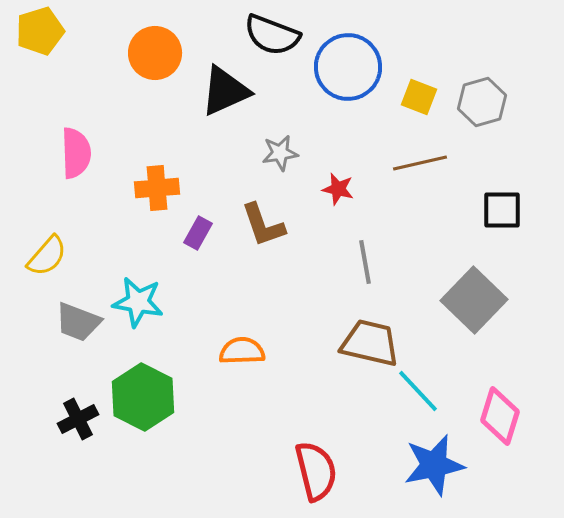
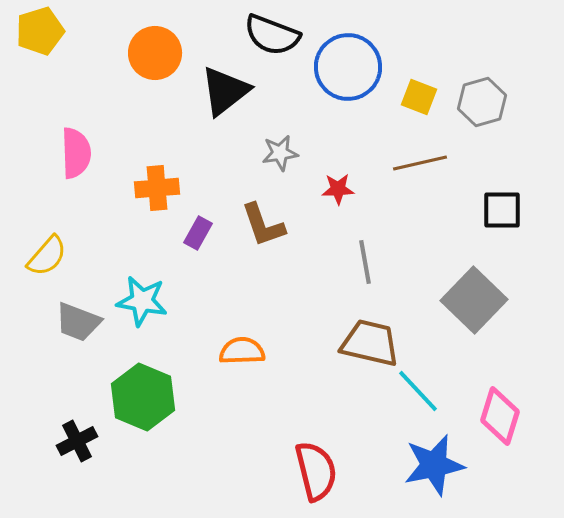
black triangle: rotated 14 degrees counterclockwise
red star: rotated 16 degrees counterclockwise
cyan star: moved 4 px right, 1 px up
green hexagon: rotated 4 degrees counterclockwise
black cross: moved 1 px left, 22 px down
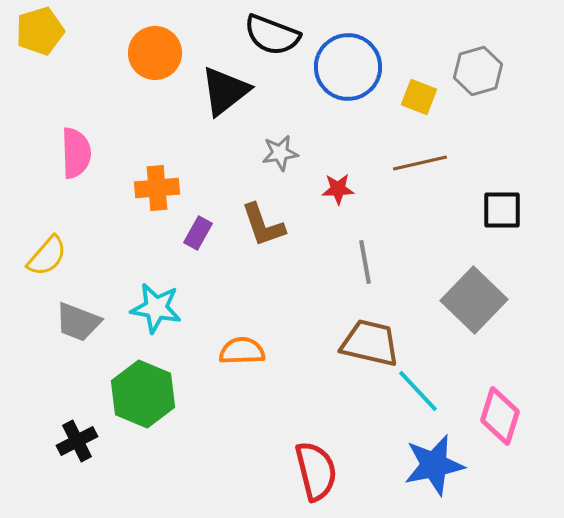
gray hexagon: moved 4 px left, 31 px up
cyan star: moved 14 px right, 7 px down
green hexagon: moved 3 px up
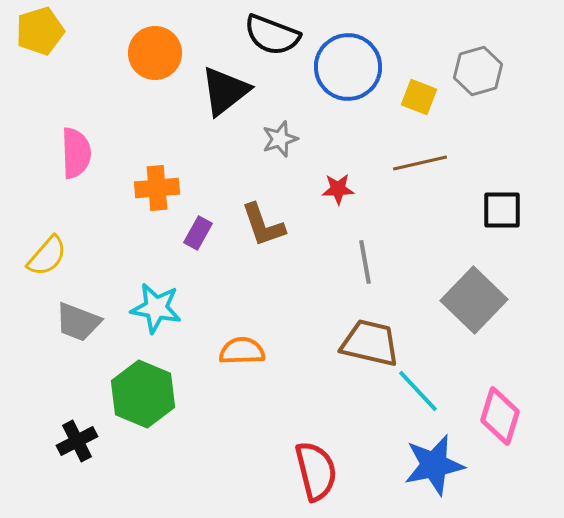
gray star: moved 14 px up; rotated 9 degrees counterclockwise
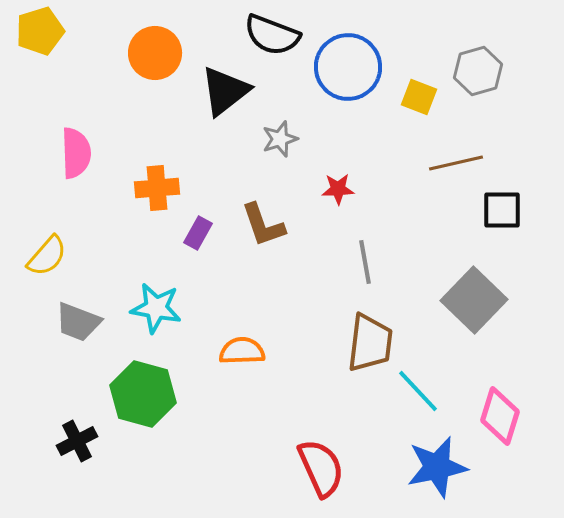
brown line: moved 36 px right
brown trapezoid: rotated 84 degrees clockwise
green hexagon: rotated 8 degrees counterclockwise
blue star: moved 3 px right, 2 px down
red semicircle: moved 5 px right, 3 px up; rotated 10 degrees counterclockwise
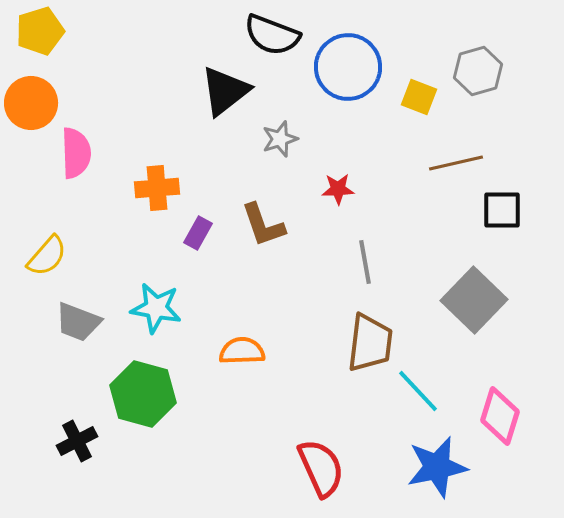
orange circle: moved 124 px left, 50 px down
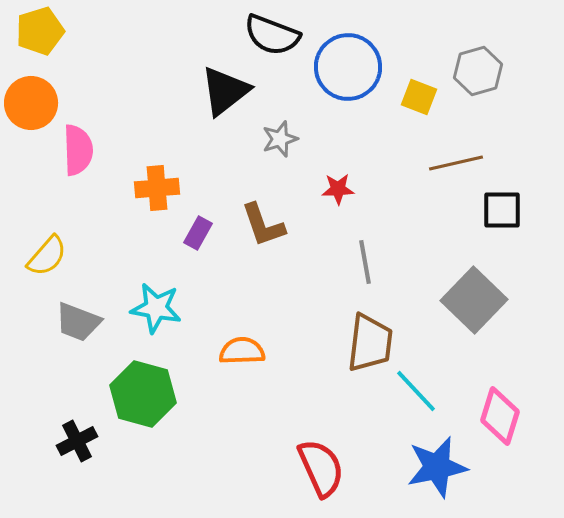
pink semicircle: moved 2 px right, 3 px up
cyan line: moved 2 px left
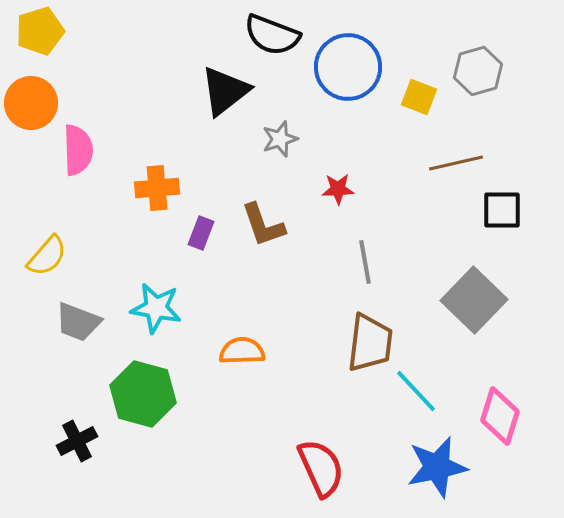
purple rectangle: moved 3 px right; rotated 8 degrees counterclockwise
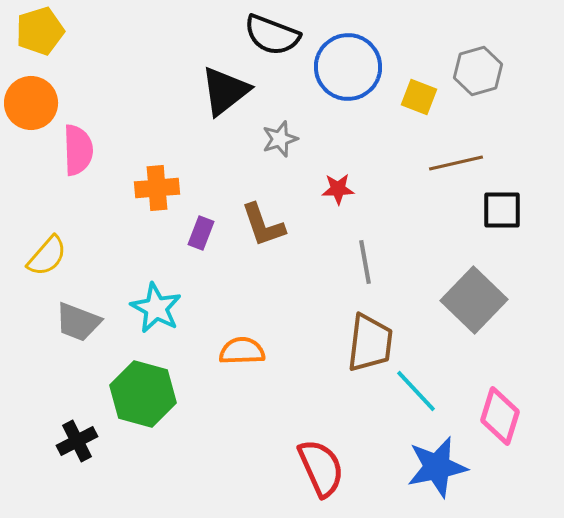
cyan star: rotated 18 degrees clockwise
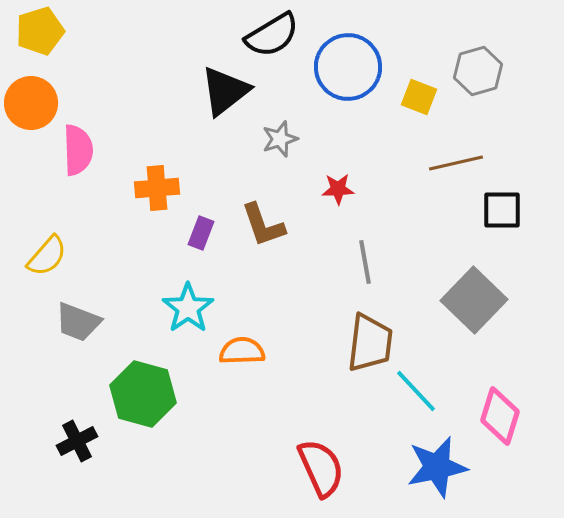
black semicircle: rotated 52 degrees counterclockwise
cyan star: moved 32 px right; rotated 9 degrees clockwise
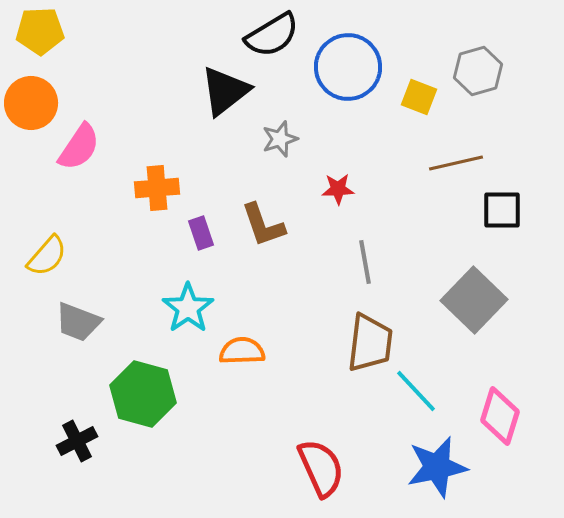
yellow pentagon: rotated 15 degrees clockwise
pink semicircle: moved 1 px right, 3 px up; rotated 36 degrees clockwise
purple rectangle: rotated 40 degrees counterclockwise
